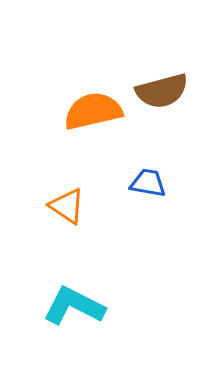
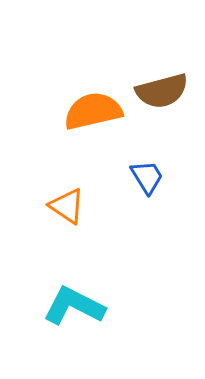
blue trapezoid: moved 1 px left, 6 px up; rotated 48 degrees clockwise
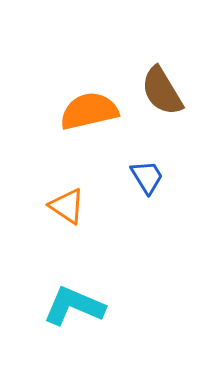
brown semicircle: rotated 74 degrees clockwise
orange semicircle: moved 4 px left
cyan L-shape: rotated 4 degrees counterclockwise
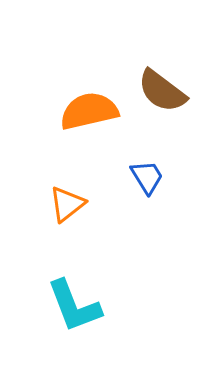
brown semicircle: rotated 22 degrees counterclockwise
orange triangle: moved 2 px up; rotated 48 degrees clockwise
cyan L-shape: rotated 134 degrees counterclockwise
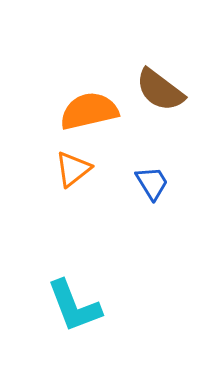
brown semicircle: moved 2 px left, 1 px up
blue trapezoid: moved 5 px right, 6 px down
orange triangle: moved 6 px right, 35 px up
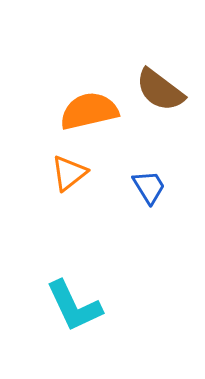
orange triangle: moved 4 px left, 4 px down
blue trapezoid: moved 3 px left, 4 px down
cyan L-shape: rotated 4 degrees counterclockwise
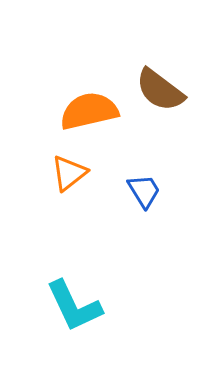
blue trapezoid: moved 5 px left, 4 px down
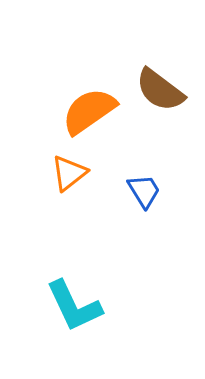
orange semicircle: rotated 22 degrees counterclockwise
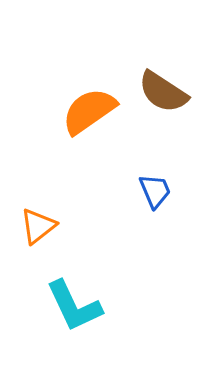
brown semicircle: moved 3 px right, 2 px down; rotated 4 degrees counterclockwise
orange triangle: moved 31 px left, 53 px down
blue trapezoid: moved 11 px right; rotated 9 degrees clockwise
